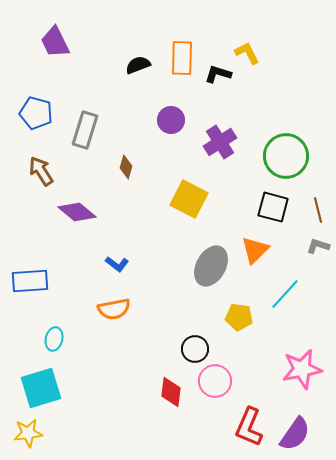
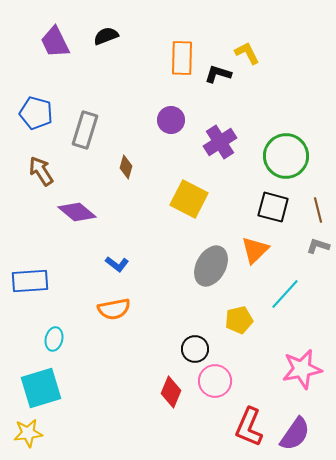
black semicircle: moved 32 px left, 29 px up
yellow pentagon: moved 3 px down; rotated 20 degrees counterclockwise
red diamond: rotated 16 degrees clockwise
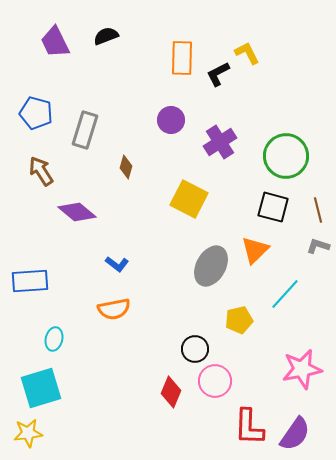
black L-shape: rotated 44 degrees counterclockwise
red L-shape: rotated 21 degrees counterclockwise
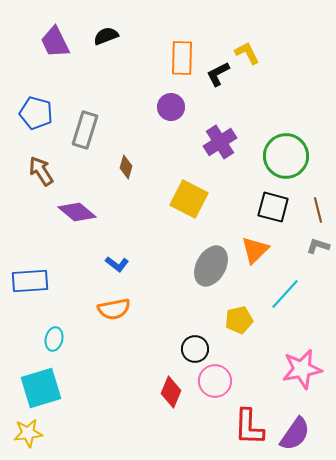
purple circle: moved 13 px up
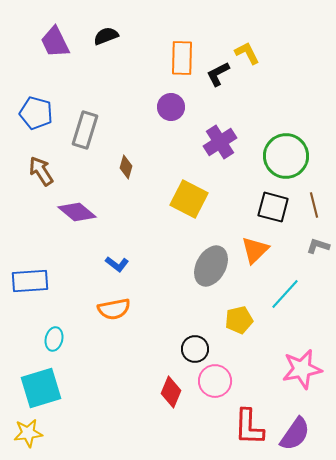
brown line: moved 4 px left, 5 px up
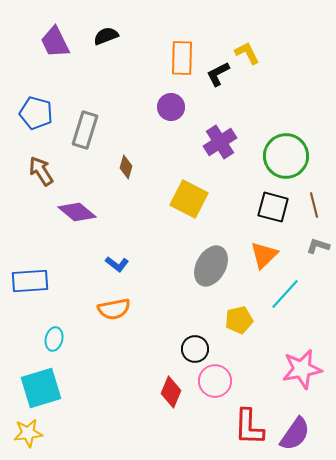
orange triangle: moved 9 px right, 5 px down
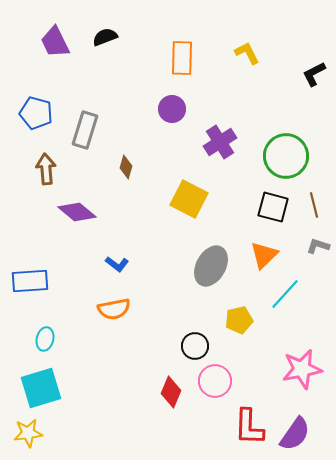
black semicircle: moved 1 px left, 1 px down
black L-shape: moved 96 px right
purple circle: moved 1 px right, 2 px down
brown arrow: moved 5 px right, 2 px up; rotated 28 degrees clockwise
cyan ellipse: moved 9 px left
black circle: moved 3 px up
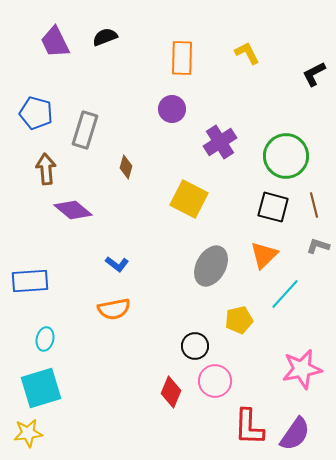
purple diamond: moved 4 px left, 2 px up
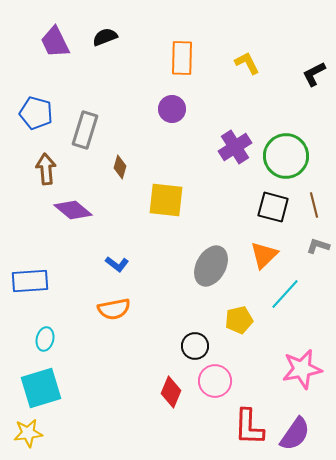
yellow L-shape: moved 10 px down
purple cross: moved 15 px right, 5 px down
brown diamond: moved 6 px left
yellow square: moved 23 px left, 1 px down; rotated 21 degrees counterclockwise
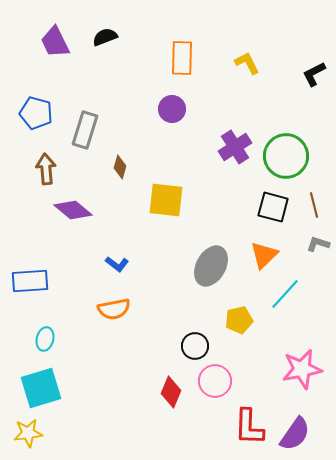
gray L-shape: moved 2 px up
